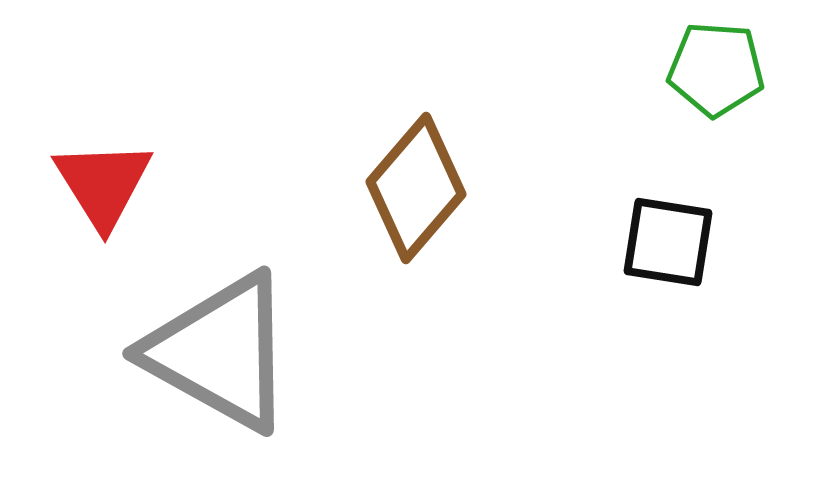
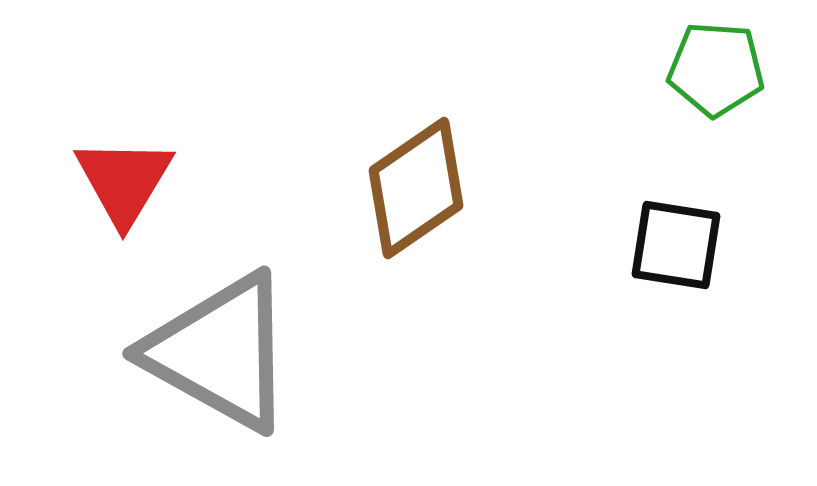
red triangle: moved 21 px right, 3 px up; rotated 3 degrees clockwise
brown diamond: rotated 15 degrees clockwise
black square: moved 8 px right, 3 px down
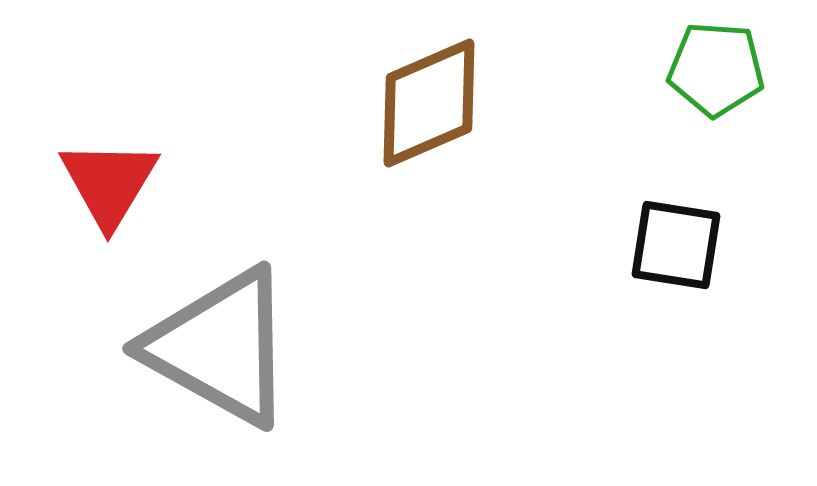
red triangle: moved 15 px left, 2 px down
brown diamond: moved 13 px right, 85 px up; rotated 11 degrees clockwise
gray triangle: moved 5 px up
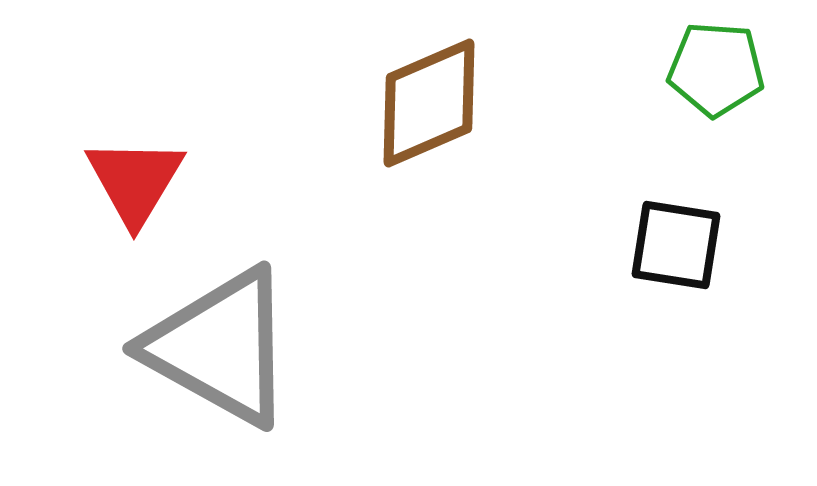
red triangle: moved 26 px right, 2 px up
